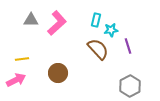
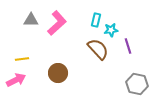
gray hexagon: moved 7 px right, 2 px up; rotated 20 degrees counterclockwise
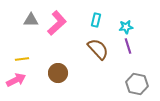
cyan star: moved 15 px right, 3 px up
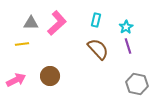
gray triangle: moved 3 px down
cyan star: rotated 24 degrees counterclockwise
yellow line: moved 15 px up
brown circle: moved 8 px left, 3 px down
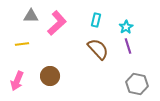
gray triangle: moved 7 px up
pink arrow: moved 1 px right, 1 px down; rotated 138 degrees clockwise
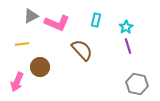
gray triangle: rotated 28 degrees counterclockwise
pink L-shape: rotated 65 degrees clockwise
brown semicircle: moved 16 px left, 1 px down
brown circle: moved 10 px left, 9 px up
pink arrow: moved 1 px down
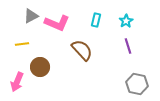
cyan star: moved 6 px up
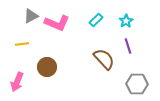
cyan rectangle: rotated 32 degrees clockwise
brown semicircle: moved 22 px right, 9 px down
brown circle: moved 7 px right
gray hexagon: rotated 10 degrees counterclockwise
